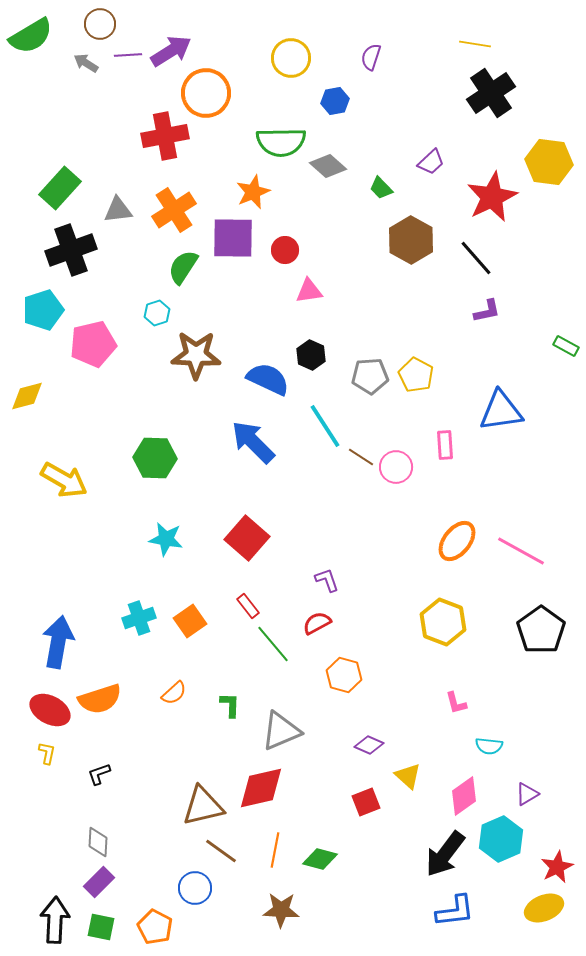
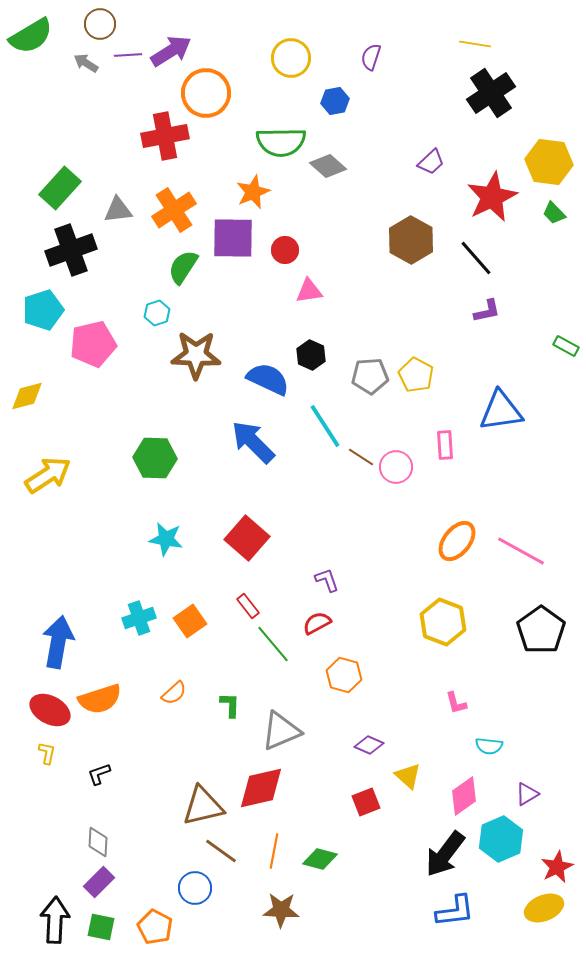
green trapezoid at (381, 188): moved 173 px right, 25 px down
yellow arrow at (64, 480): moved 16 px left, 5 px up; rotated 63 degrees counterclockwise
orange line at (275, 850): moved 1 px left, 1 px down
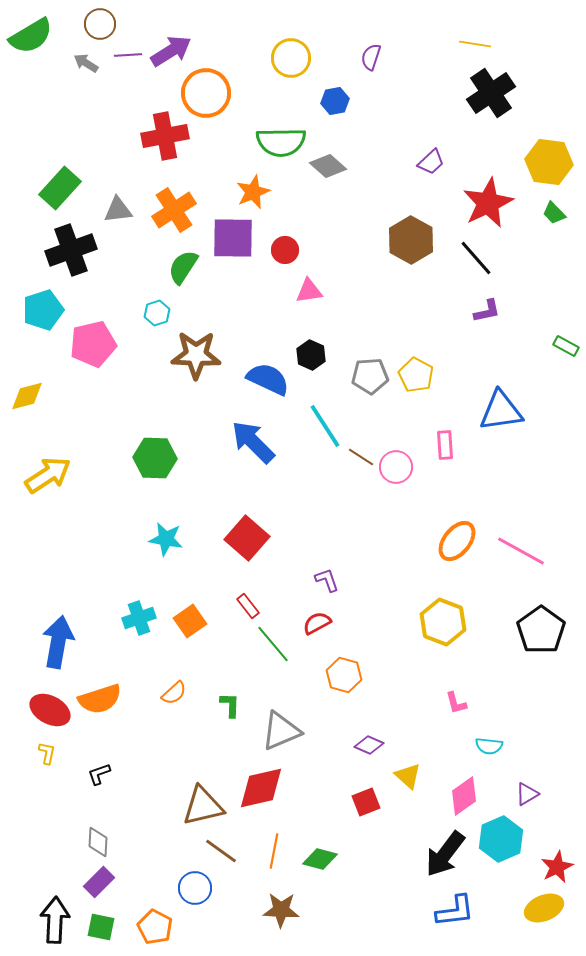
red star at (492, 197): moved 4 px left, 6 px down
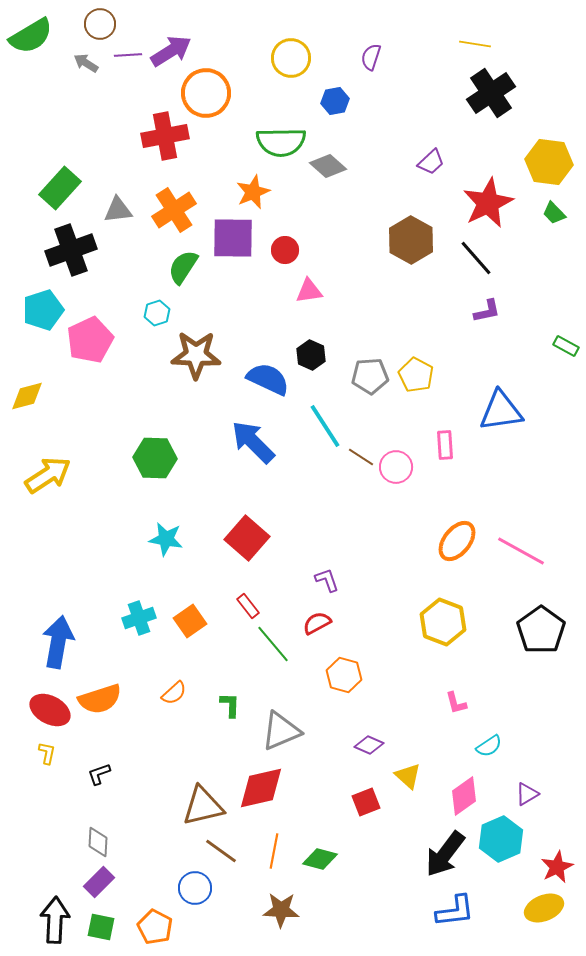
pink pentagon at (93, 344): moved 3 px left, 4 px up; rotated 12 degrees counterclockwise
cyan semicircle at (489, 746): rotated 40 degrees counterclockwise
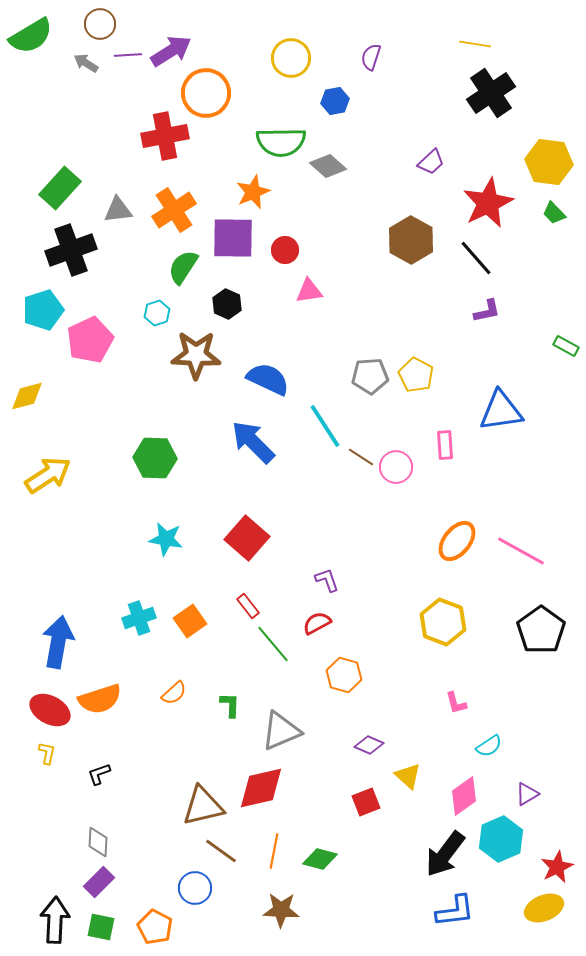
black hexagon at (311, 355): moved 84 px left, 51 px up
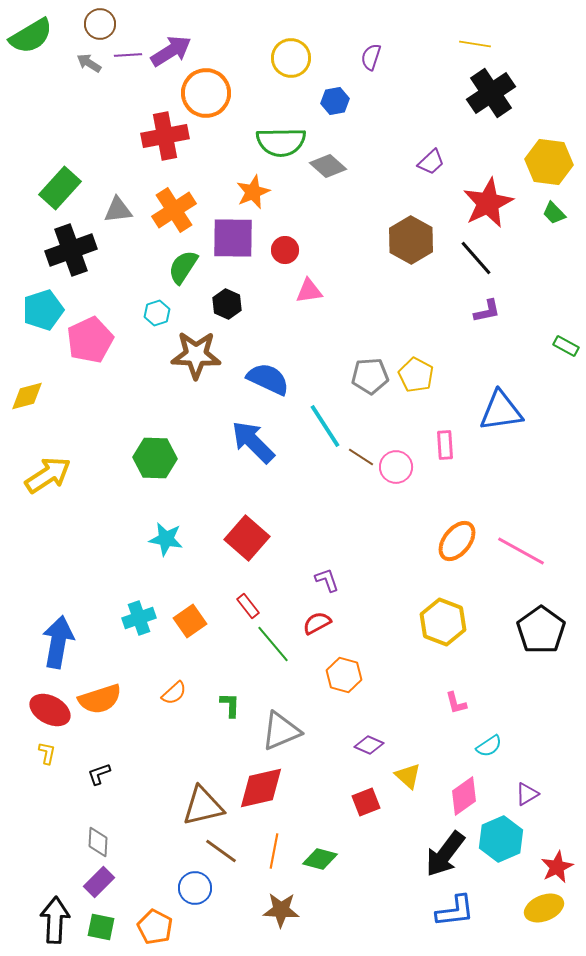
gray arrow at (86, 63): moved 3 px right
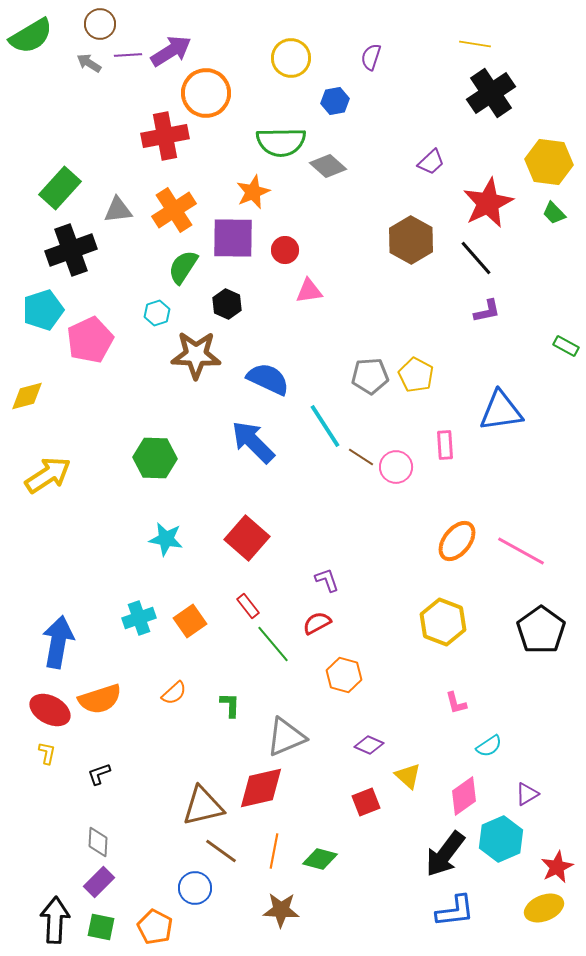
gray triangle at (281, 731): moved 5 px right, 6 px down
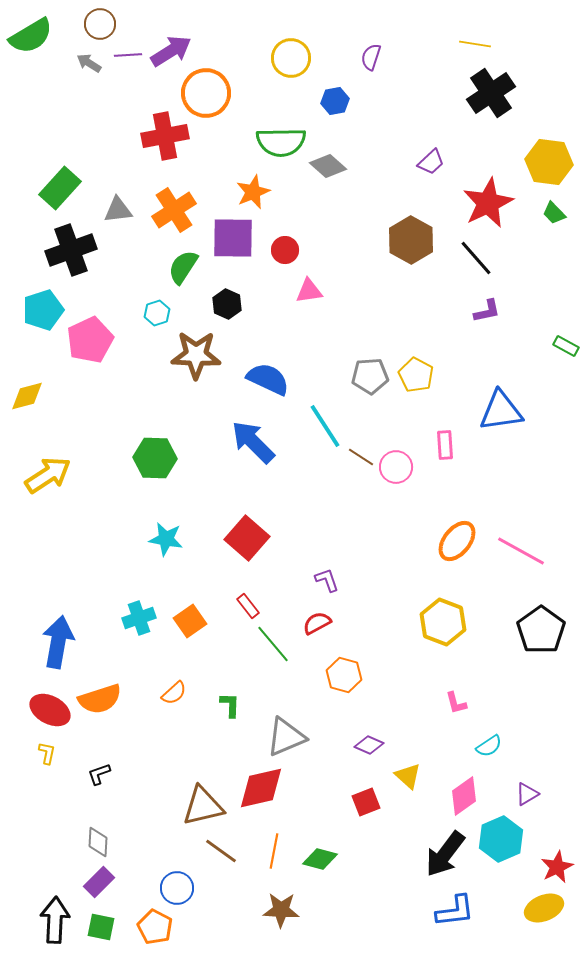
blue circle at (195, 888): moved 18 px left
